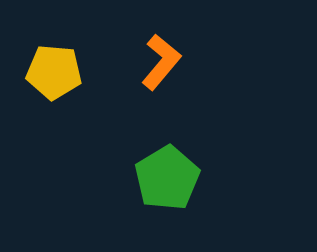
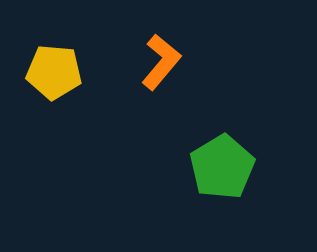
green pentagon: moved 55 px right, 11 px up
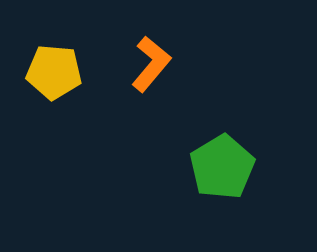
orange L-shape: moved 10 px left, 2 px down
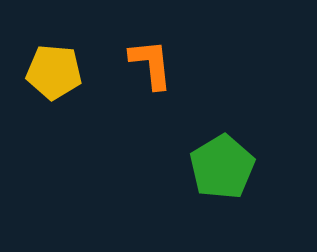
orange L-shape: rotated 46 degrees counterclockwise
